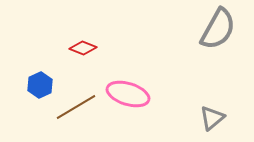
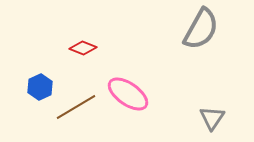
gray semicircle: moved 17 px left
blue hexagon: moved 2 px down
pink ellipse: rotated 18 degrees clockwise
gray triangle: rotated 16 degrees counterclockwise
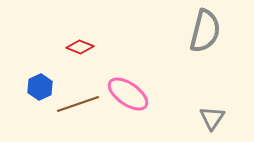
gray semicircle: moved 4 px right, 2 px down; rotated 15 degrees counterclockwise
red diamond: moved 3 px left, 1 px up
brown line: moved 2 px right, 3 px up; rotated 12 degrees clockwise
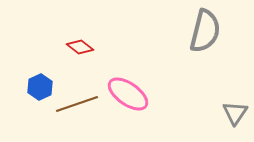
red diamond: rotated 16 degrees clockwise
brown line: moved 1 px left
gray triangle: moved 23 px right, 5 px up
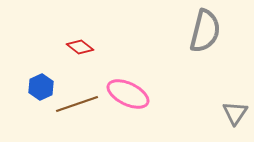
blue hexagon: moved 1 px right
pink ellipse: rotated 9 degrees counterclockwise
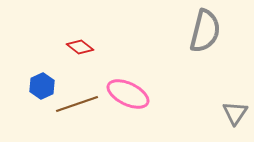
blue hexagon: moved 1 px right, 1 px up
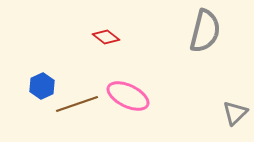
red diamond: moved 26 px right, 10 px up
pink ellipse: moved 2 px down
gray triangle: rotated 12 degrees clockwise
